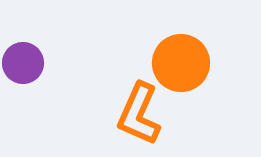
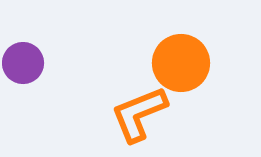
orange L-shape: rotated 44 degrees clockwise
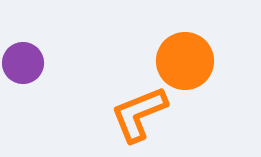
orange circle: moved 4 px right, 2 px up
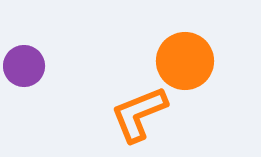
purple circle: moved 1 px right, 3 px down
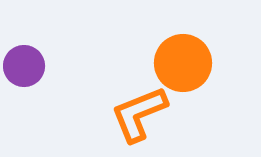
orange circle: moved 2 px left, 2 px down
